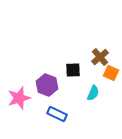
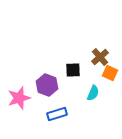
orange square: moved 1 px left
blue rectangle: rotated 42 degrees counterclockwise
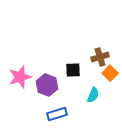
brown cross: rotated 24 degrees clockwise
orange square: rotated 21 degrees clockwise
cyan semicircle: moved 2 px down
pink star: moved 1 px right, 21 px up
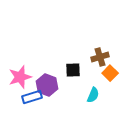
blue rectangle: moved 25 px left, 17 px up
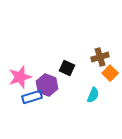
black square: moved 6 px left, 2 px up; rotated 28 degrees clockwise
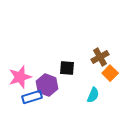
brown cross: rotated 12 degrees counterclockwise
black square: rotated 21 degrees counterclockwise
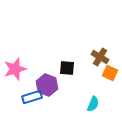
brown cross: rotated 30 degrees counterclockwise
orange square: rotated 21 degrees counterclockwise
pink star: moved 5 px left, 8 px up
cyan semicircle: moved 9 px down
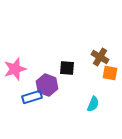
orange square: rotated 14 degrees counterclockwise
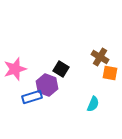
black square: moved 6 px left, 1 px down; rotated 28 degrees clockwise
